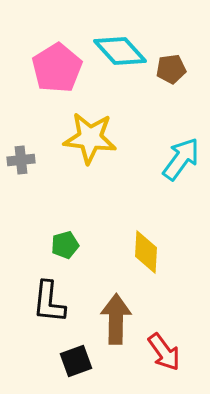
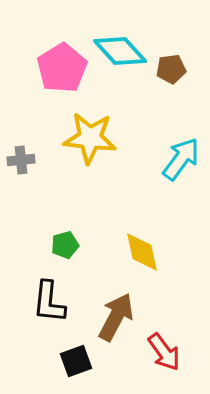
pink pentagon: moved 5 px right
yellow diamond: moved 4 px left; rotated 15 degrees counterclockwise
brown arrow: moved 2 px up; rotated 27 degrees clockwise
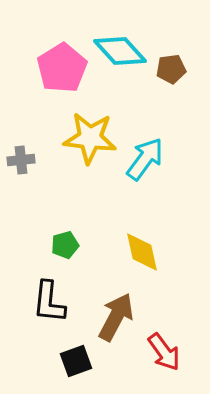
cyan arrow: moved 36 px left
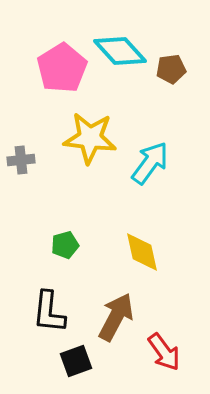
cyan arrow: moved 5 px right, 4 px down
black L-shape: moved 10 px down
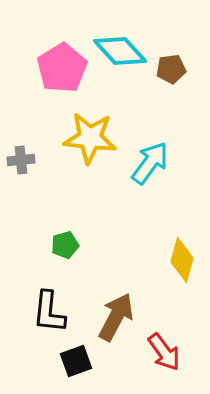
yellow diamond: moved 40 px right, 8 px down; rotated 27 degrees clockwise
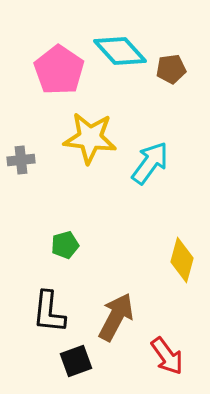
pink pentagon: moved 3 px left, 2 px down; rotated 6 degrees counterclockwise
red arrow: moved 3 px right, 4 px down
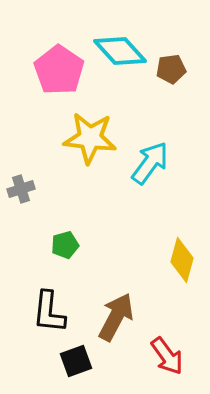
gray cross: moved 29 px down; rotated 12 degrees counterclockwise
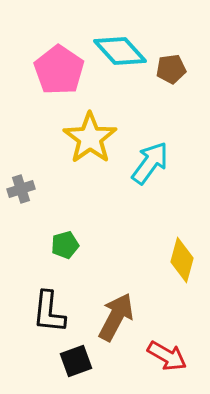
yellow star: rotated 30 degrees clockwise
red arrow: rotated 24 degrees counterclockwise
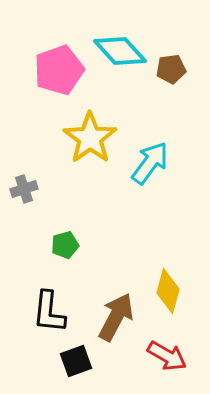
pink pentagon: rotated 18 degrees clockwise
gray cross: moved 3 px right
yellow diamond: moved 14 px left, 31 px down
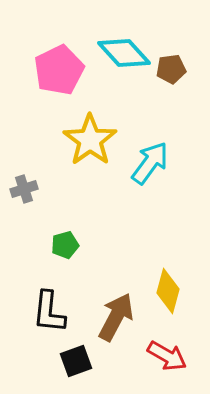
cyan diamond: moved 4 px right, 2 px down
pink pentagon: rotated 6 degrees counterclockwise
yellow star: moved 2 px down
